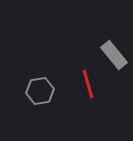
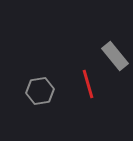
gray rectangle: moved 1 px right, 1 px down
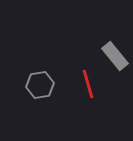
gray hexagon: moved 6 px up
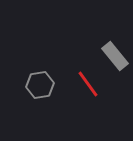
red line: rotated 20 degrees counterclockwise
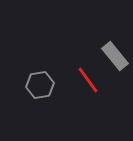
red line: moved 4 px up
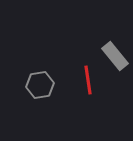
red line: rotated 28 degrees clockwise
